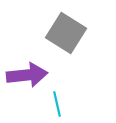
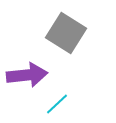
cyan line: rotated 60 degrees clockwise
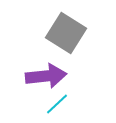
purple arrow: moved 19 px right, 1 px down
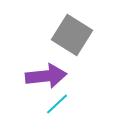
gray square: moved 6 px right, 2 px down
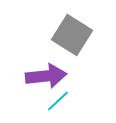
cyan line: moved 1 px right, 3 px up
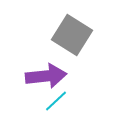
cyan line: moved 2 px left
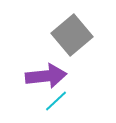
gray square: rotated 18 degrees clockwise
